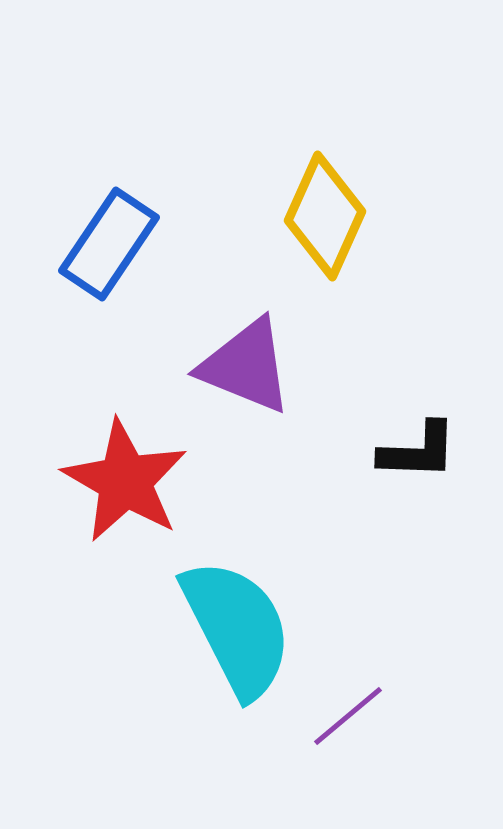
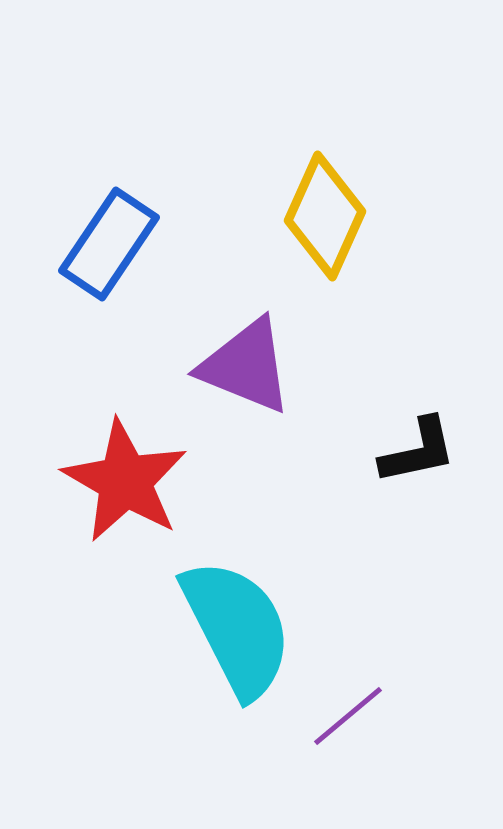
black L-shape: rotated 14 degrees counterclockwise
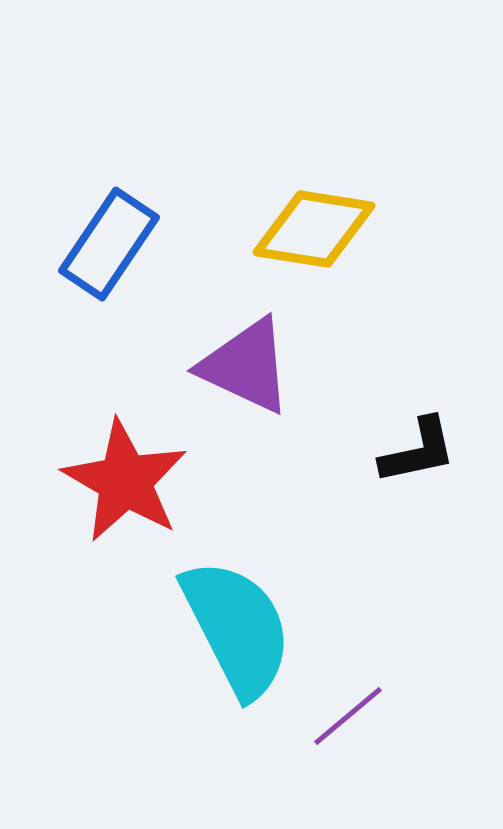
yellow diamond: moved 11 px left, 13 px down; rotated 75 degrees clockwise
purple triangle: rotated 3 degrees clockwise
